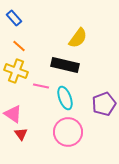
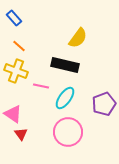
cyan ellipse: rotated 55 degrees clockwise
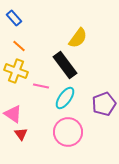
black rectangle: rotated 40 degrees clockwise
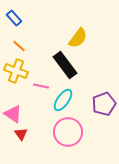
cyan ellipse: moved 2 px left, 2 px down
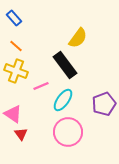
orange line: moved 3 px left
pink line: rotated 35 degrees counterclockwise
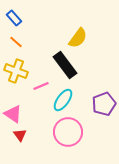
orange line: moved 4 px up
red triangle: moved 1 px left, 1 px down
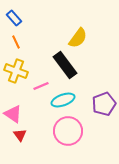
orange line: rotated 24 degrees clockwise
cyan ellipse: rotated 35 degrees clockwise
pink circle: moved 1 px up
